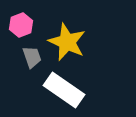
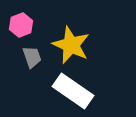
yellow star: moved 4 px right, 3 px down
white rectangle: moved 9 px right, 1 px down
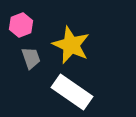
gray trapezoid: moved 1 px left, 1 px down
white rectangle: moved 1 px left, 1 px down
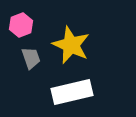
white rectangle: rotated 48 degrees counterclockwise
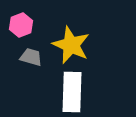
gray trapezoid: moved 1 px up; rotated 55 degrees counterclockwise
white rectangle: rotated 75 degrees counterclockwise
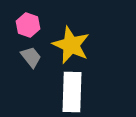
pink hexagon: moved 7 px right; rotated 20 degrees counterclockwise
gray trapezoid: rotated 35 degrees clockwise
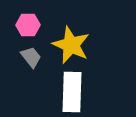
pink hexagon: rotated 20 degrees counterclockwise
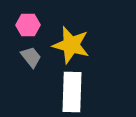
yellow star: rotated 9 degrees counterclockwise
